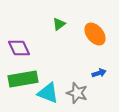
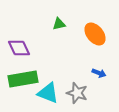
green triangle: rotated 24 degrees clockwise
blue arrow: rotated 40 degrees clockwise
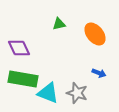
green rectangle: rotated 20 degrees clockwise
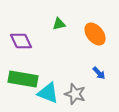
purple diamond: moved 2 px right, 7 px up
blue arrow: rotated 24 degrees clockwise
gray star: moved 2 px left, 1 px down
